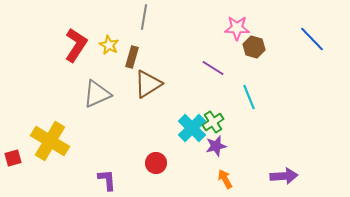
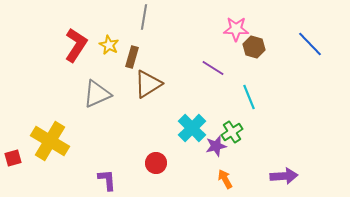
pink star: moved 1 px left, 1 px down
blue line: moved 2 px left, 5 px down
green cross: moved 19 px right, 10 px down
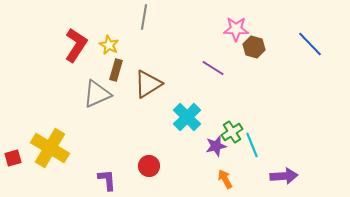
brown rectangle: moved 16 px left, 13 px down
cyan line: moved 3 px right, 48 px down
cyan cross: moved 5 px left, 11 px up
yellow cross: moved 7 px down
red circle: moved 7 px left, 3 px down
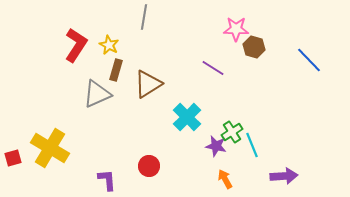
blue line: moved 1 px left, 16 px down
purple star: rotated 25 degrees clockwise
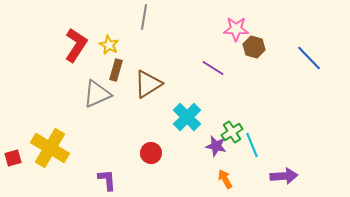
blue line: moved 2 px up
red circle: moved 2 px right, 13 px up
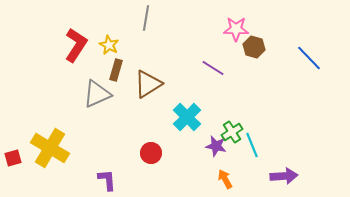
gray line: moved 2 px right, 1 px down
